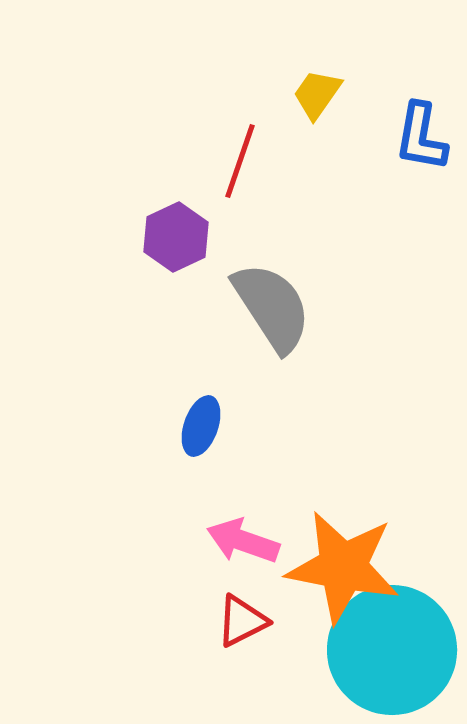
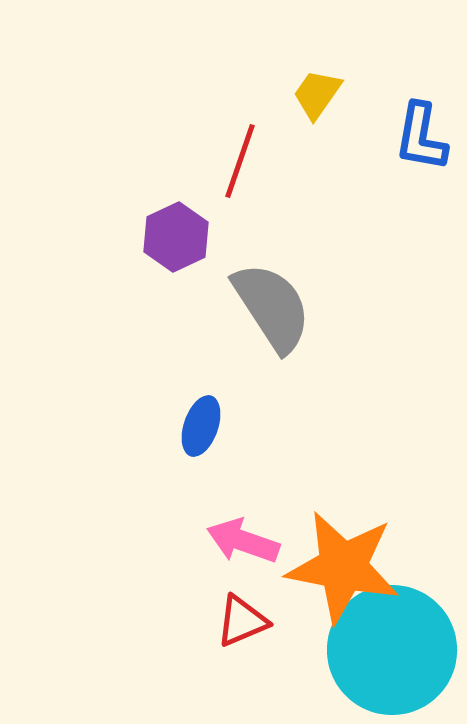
red triangle: rotated 4 degrees clockwise
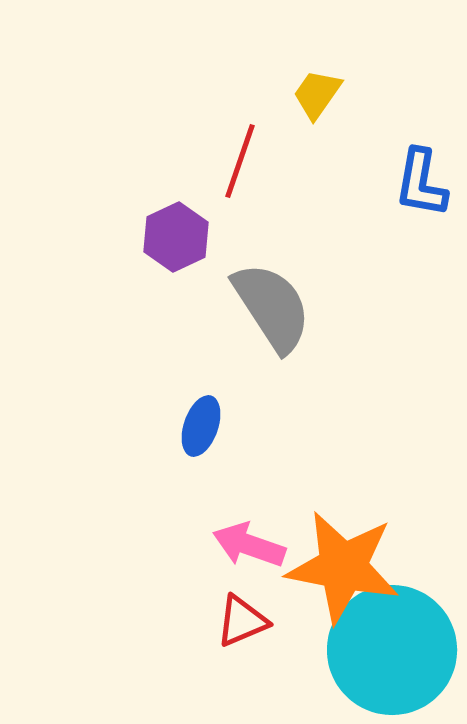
blue L-shape: moved 46 px down
pink arrow: moved 6 px right, 4 px down
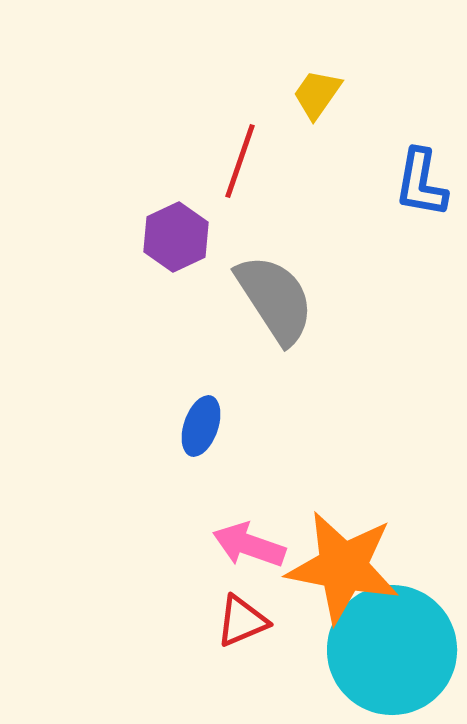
gray semicircle: moved 3 px right, 8 px up
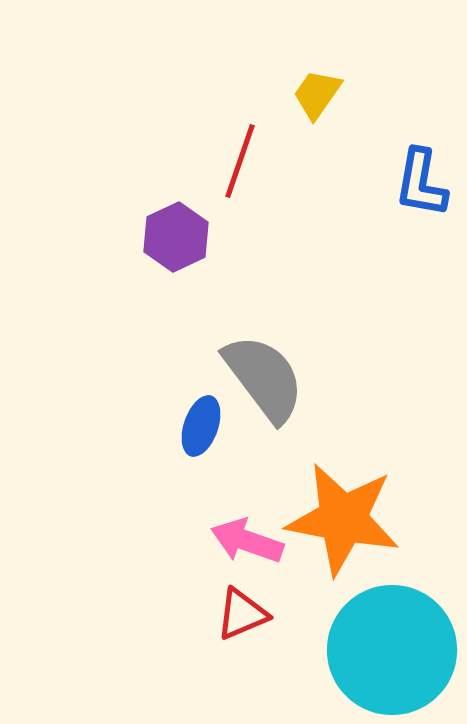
gray semicircle: moved 11 px left, 79 px down; rotated 4 degrees counterclockwise
pink arrow: moved 2 px left, 4 px up
orange star: moved 48 px up
red triangle: moved 7 px up
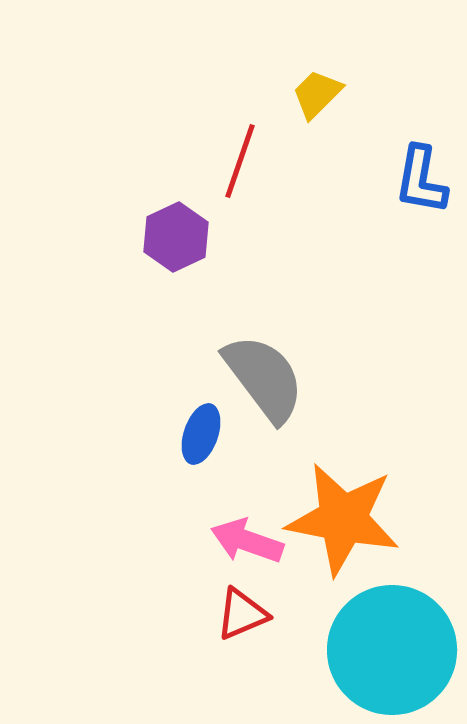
yellow trapezoid: rotated 10 degrees clockwise
blue L-shape: moved 3 px up
blue ellipse: moved 8 px down
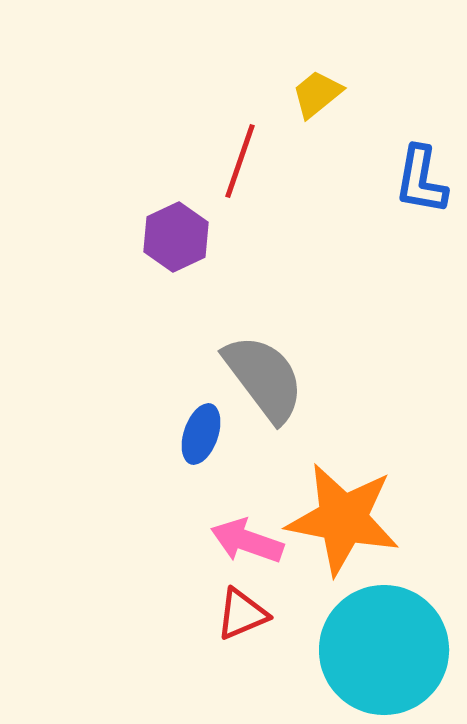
yellow trapezoid: rotated 6 degrees clockwise
cyan circle: moved 8 px left
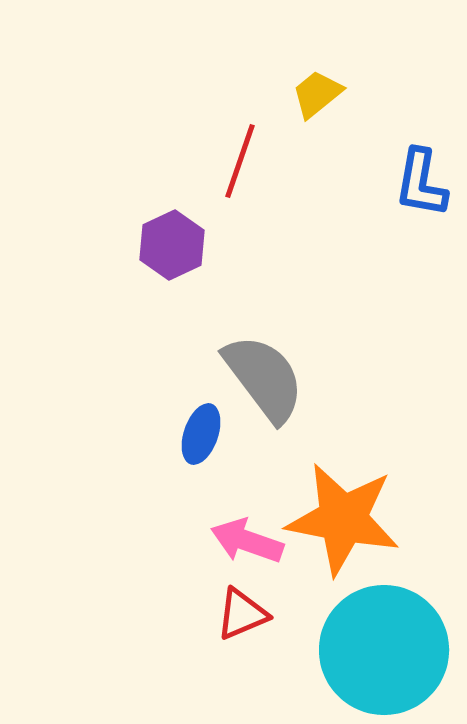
blue L-shape: moved 3 px down
purple hexagon: moved 4 px left, 8 px down
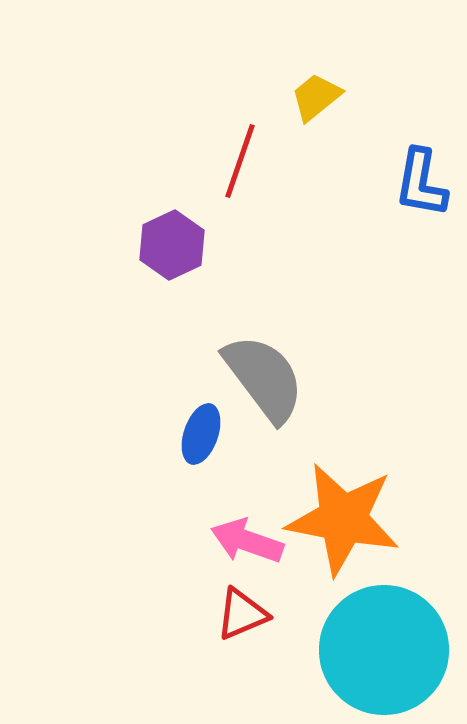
yellow trapezoid: moved 1 px left, 3 px down
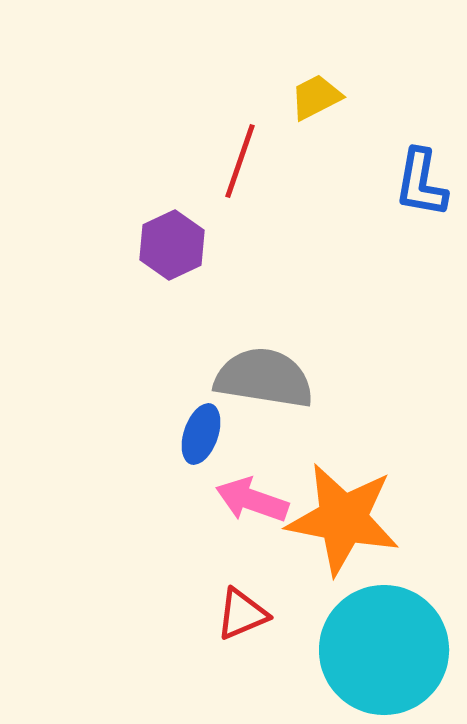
yellow trapezoid: rotated 12 degrees clockwise
gray semicircle: rotated 44 degrees counterclockwise
pink arrow: moved 5 px right, 41 px up
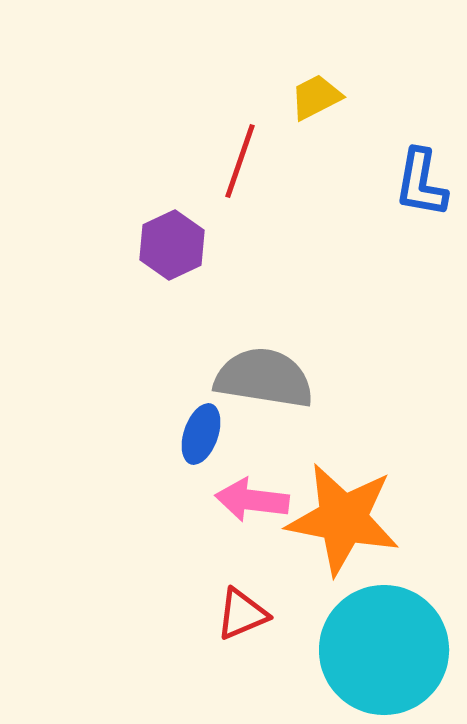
pink arrow: rotated 12 degrees counterclockwise
